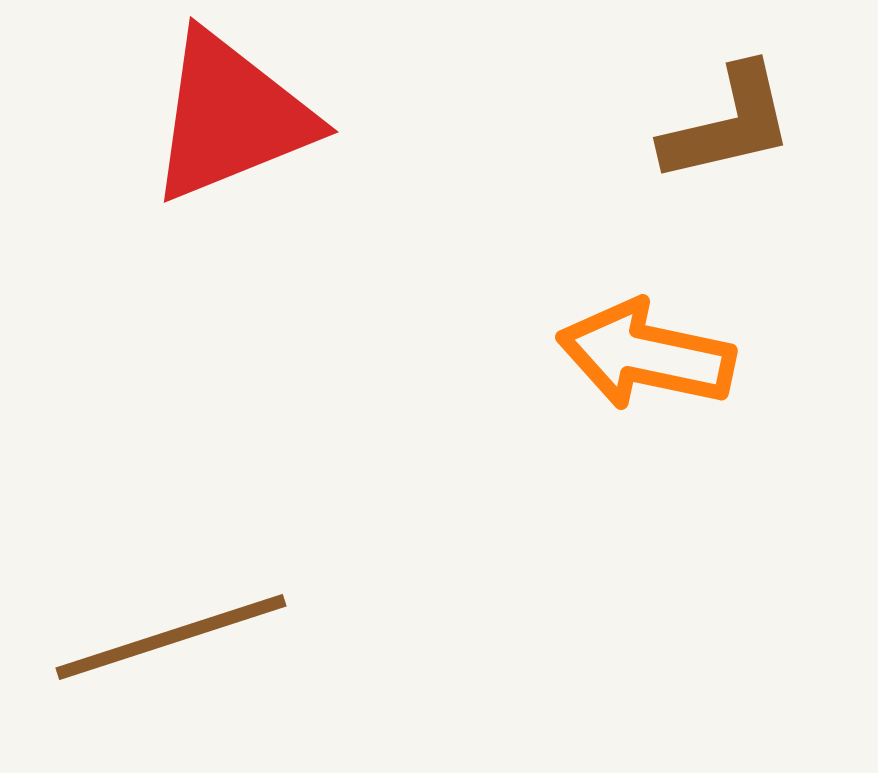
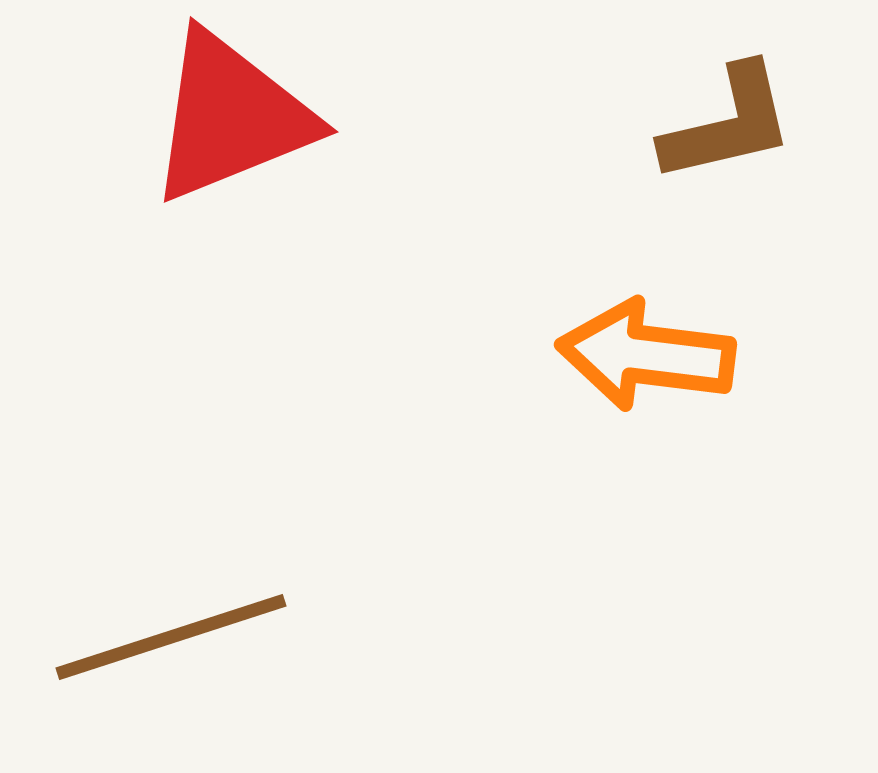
orange arrow: rotated 5 degrees counterclockwise
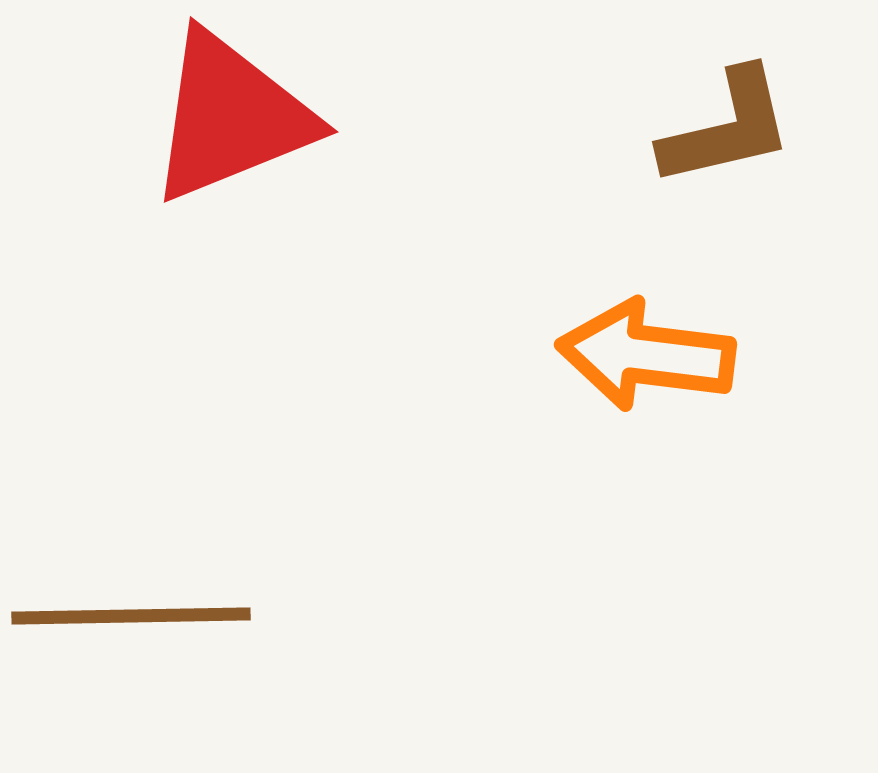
brown L-shape: moved 1 px left, 4 px down
brown line: moved 40 px left, 21 px up; rotated 17 degrees clockwise
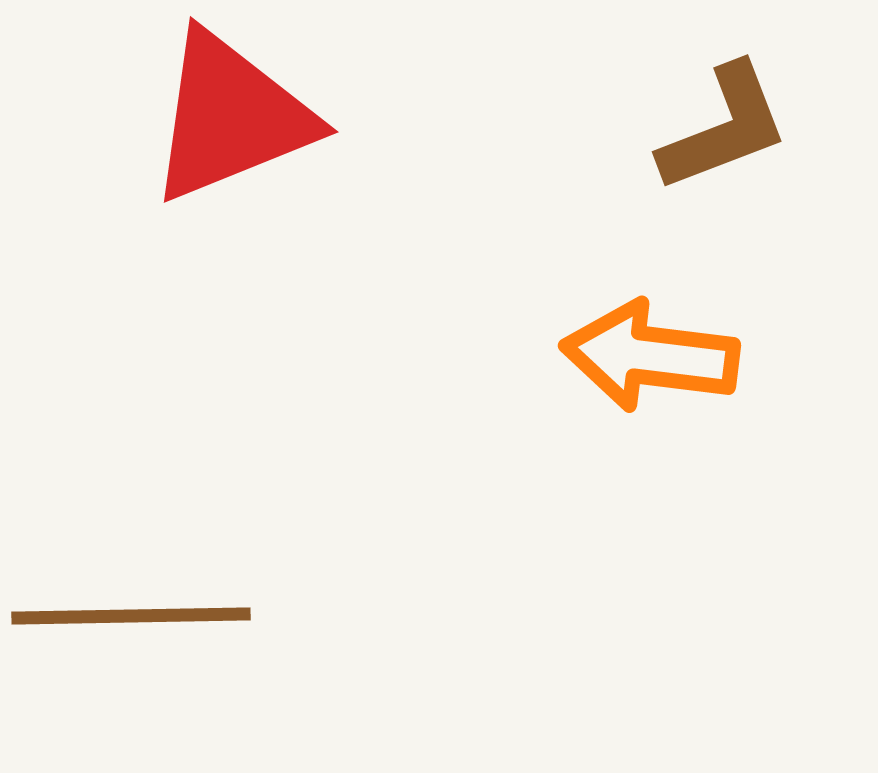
brown L-shape: moved 3 px left; rotated 8 degrees counterclockwise
orange arrow: moved 4 px right, 1 px down
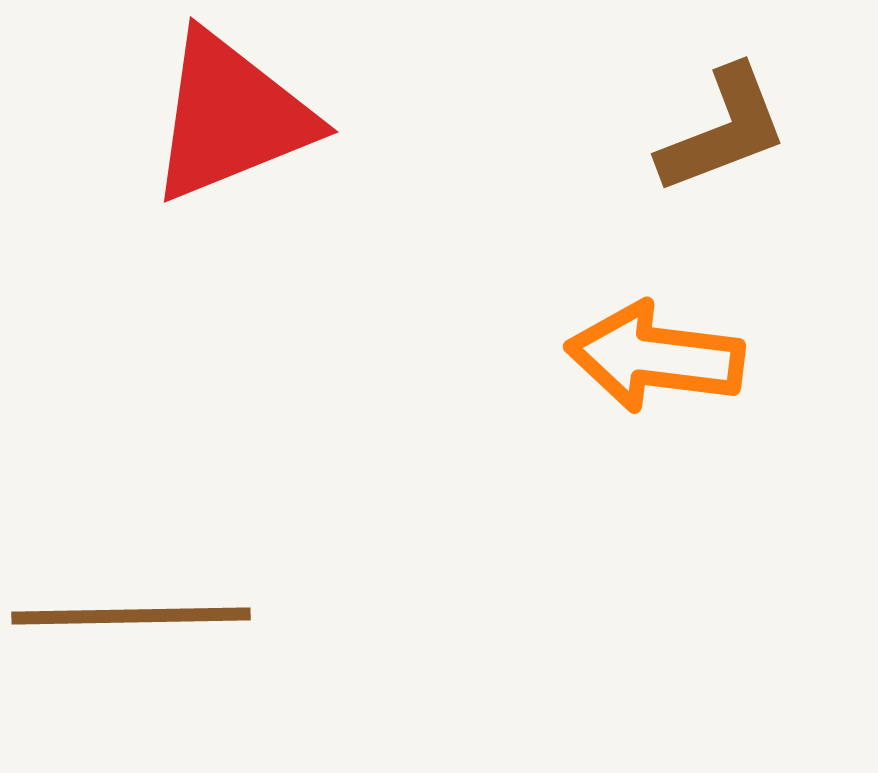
brown L-shape: moved 1 px left, 2 px down
orange arrow: moved 5 px right, 1 px down
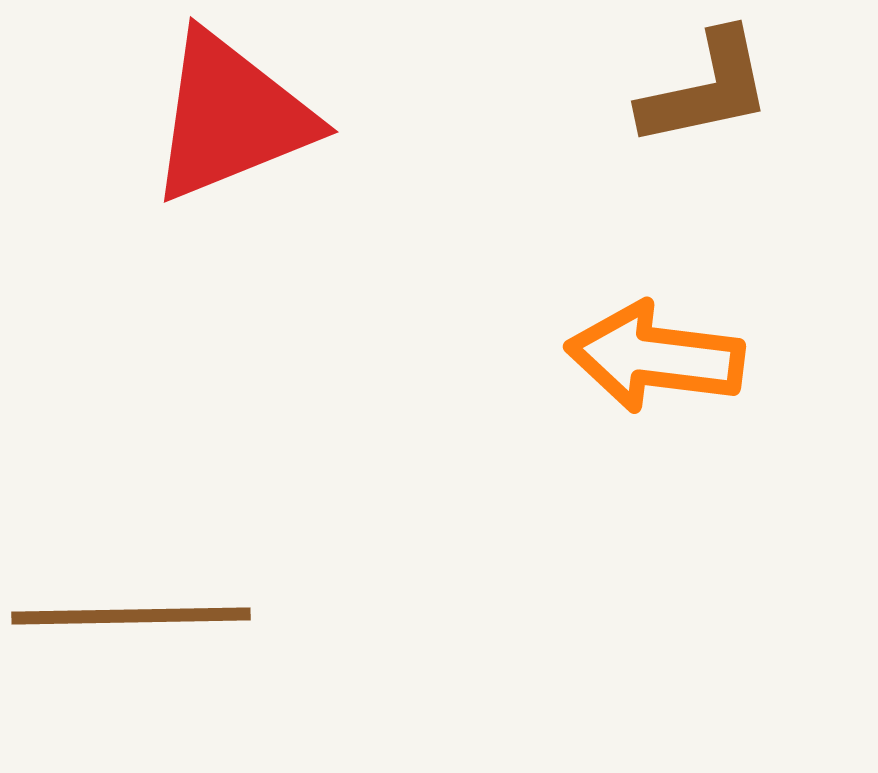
brown L-shape: moved 17 px left, 41 px up; rotated 9 degrees clockwise
